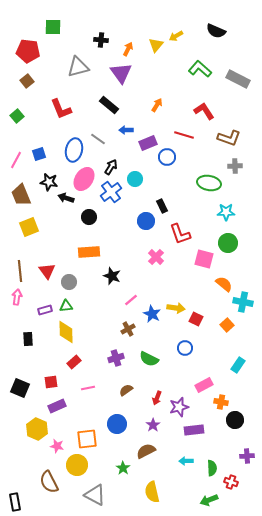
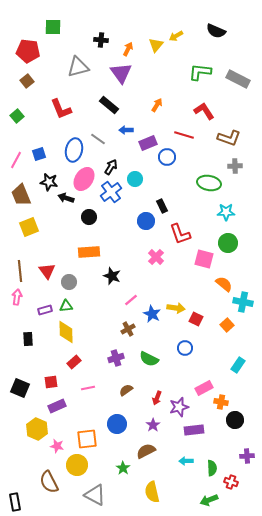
green L-shape at (200, 69): moved 3 px down; rotated 35 degrees counterclockwise
pink rectangle at (204, 385): moved 3 px down
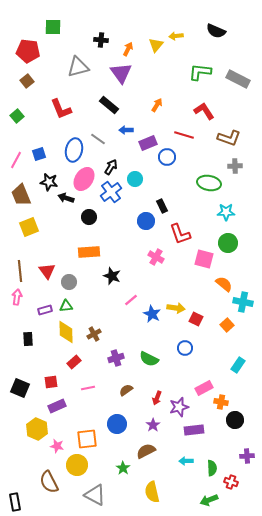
yellow arrow at (176, 36): rotated 24 degrees clockwise
pink cross at (156, 257): rotated 14 degrees counterclockwise
brown cross at (128, 329): moved 34 px left, 5 px down
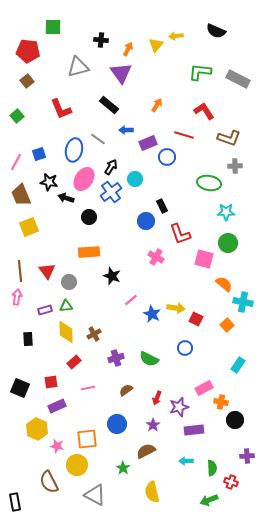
pink line at (16, 160): moved 2 px down
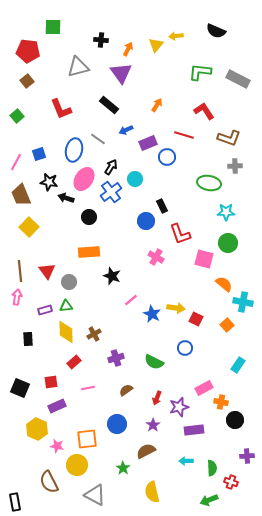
blue arrow at (126, 130): rotated 24 degrees counterclockwise
yellow square at (29, 227): rotated 24 degrees counterclockwise
green semicircle at (149, 359): moved 5 px right, 3 px down
